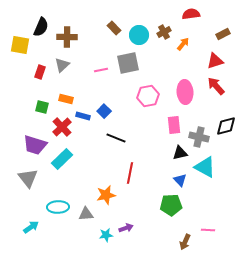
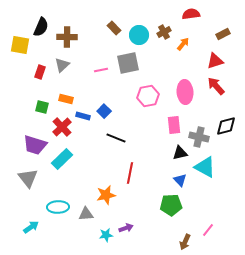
pink line at (208, 230): rotated 56 degrees counterclockwise
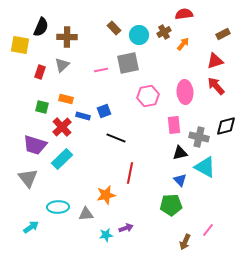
red semicircle at (191, 14): moved 7 px left
blue square at (104, 111): rotated 24 degrees clockwise
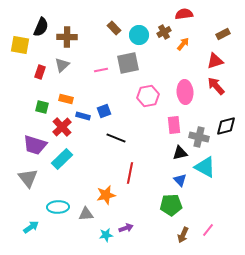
brown arrow at (185, 242): moved 2 px left, 7 px up
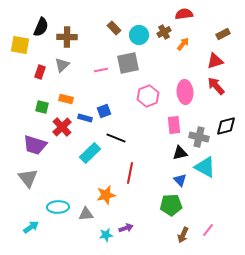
pink hexagon at (148, 96): rotated 10 degrees counterclockwise
blue rectangle at (83, 116): moved 2 px right, 2 px down
cyan rectangle at (62, 159): moved 28 px right, 6 px up
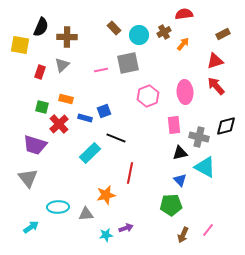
red cross at (62, 127): moved 3 px left, 3 px up
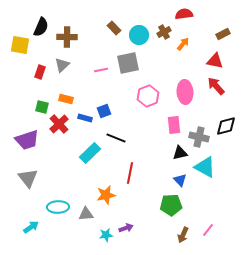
red triangle at (215, 61): rotated 30 degrees clockwise
purple trapezoid at (35, 145): moved 8 px left, 5 px up; rotated 35 degrees counterclockwise
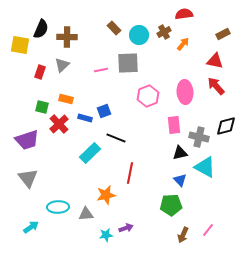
black semicircle at (41, 27): moved 2 px down
gray square at (128, 63): rotated 10 degrees clockwise
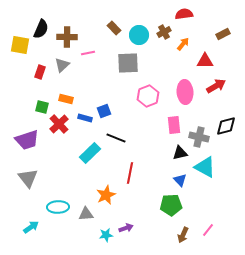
red triangle at (215, 61): moved 10 px left; rotated 12 degrees counterclockwise
pink line at (101, 70): moved 13 px left, 17 px up
red arrow at (216, 86): rotated 102 degrees clockwise
orange star at (106, 195): rotated 12 degrees counterclockwise
